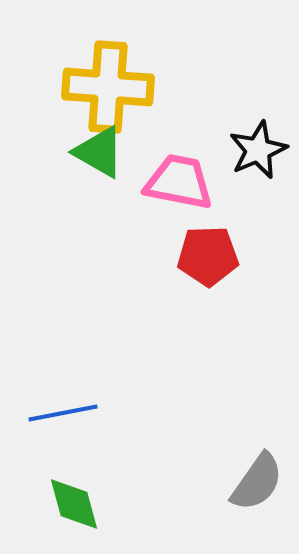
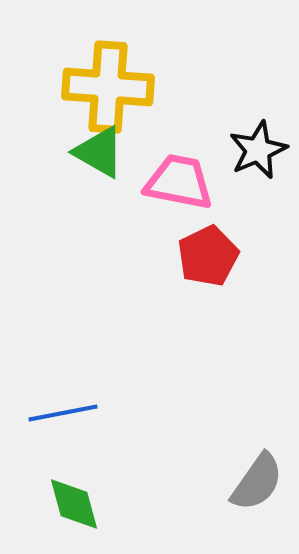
red pentagon: rotated 24 degrees counterclockwise
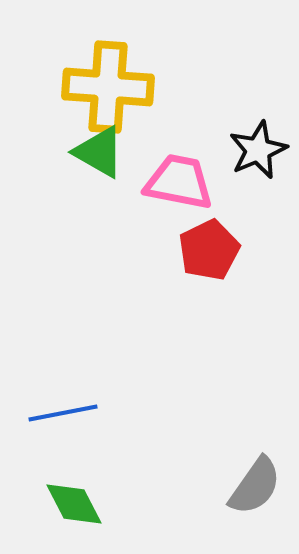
red pentagon: moved 1 px right, 6 px up
gray semicircle: moved 2 px left, 4 px down
green diamond: rotated 12 degrees counterclockwise
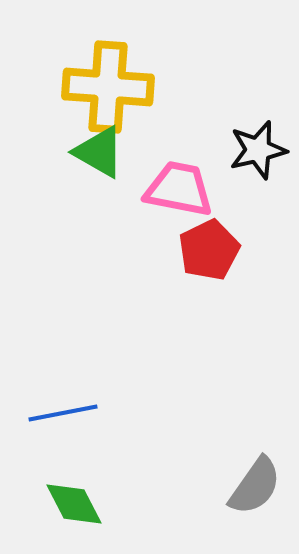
black star: rotated 10 degrees clockwise
pink trapezoid: moved 7 px down
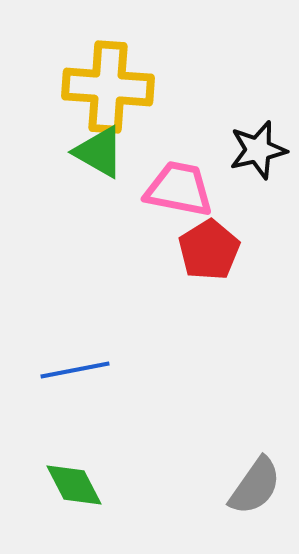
red pentagon: rotated 6 degrees counterclockwise
blue line: moved 12 px right, 43 px up
green diamond: moved 19 px up
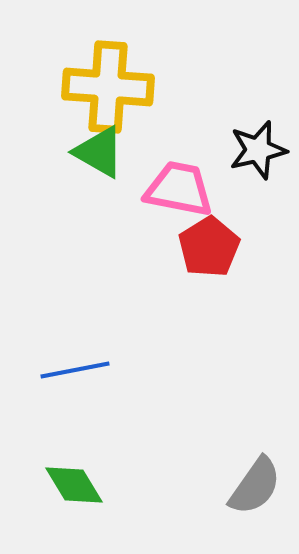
red pentagon: moved 3 px up
green diamond: rotated 4 degrees counterclockwise
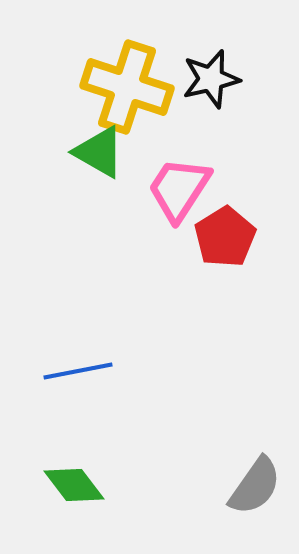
yellow cross: moved 19 px right; rotated 14 degrees clockwise
black star: moved 47 px left, 71 px up
pink trapezoid: rotated 68 degrees counterclockwise
red pentagon: moved 16 px right, 10 px up
blue line: moved 3 px right, 1 px down
green diamond: rotated 6 degrees counterclockwise
